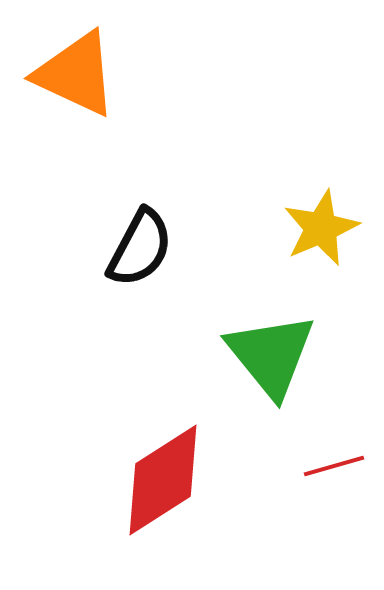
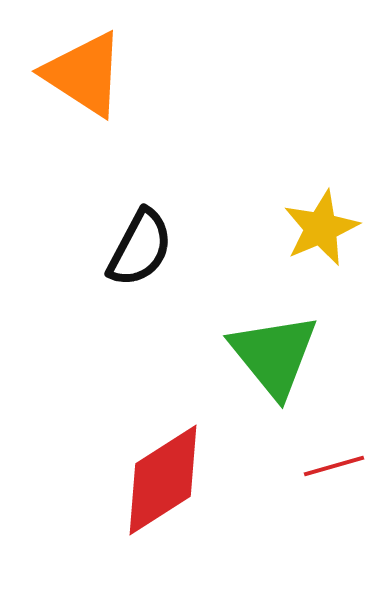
orange triangle: moved 8 px right; rotated 8 degrees clockwise
green triangle: moved 3 px right
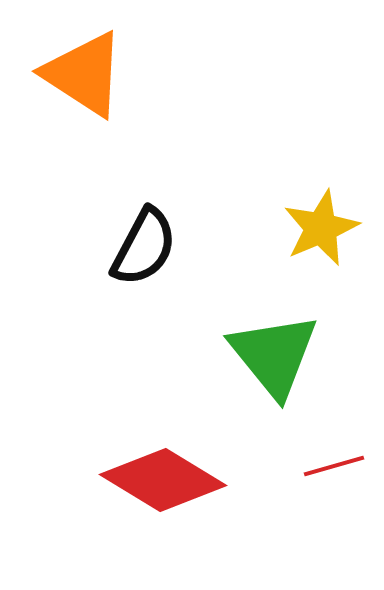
black semicircle: moved 4 px right, 1 px up
red diamond: rotated 64 degrees clockwise
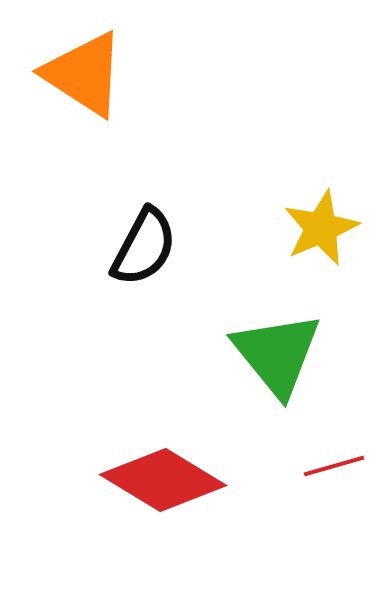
green triangle: moved 3 px right, 1 px up
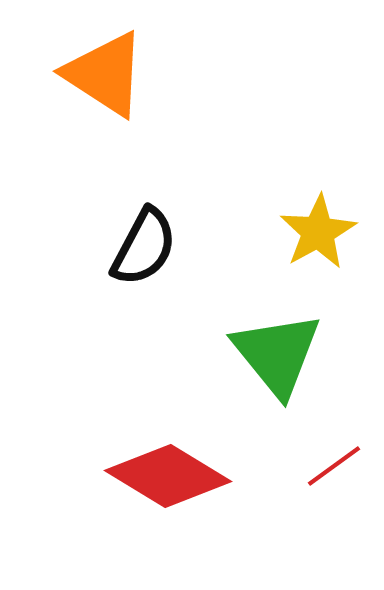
orange triangle: moved 21 px right
yellow star: moved 3 px left, 4 px down; rotated 6 degrees counterclockwise
red line: rotated 20 degrees counterclockwise
red diamond: moved 5 px right, 4 px up
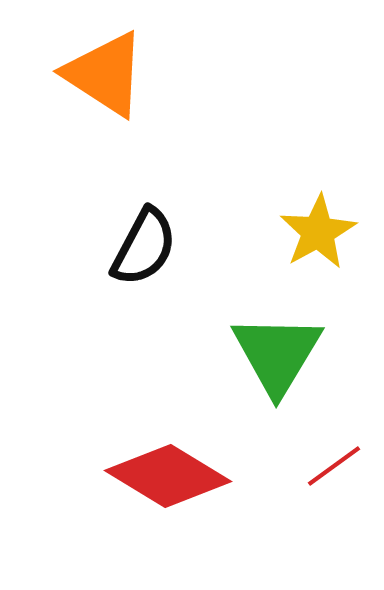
green triangle: rotated 10 degrees clockwise
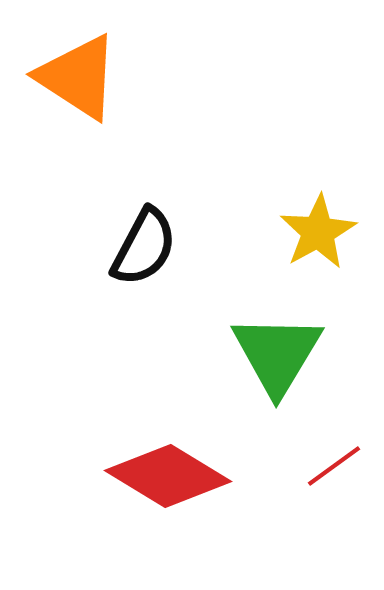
orange triangle: moved 27 px left, 3 px down
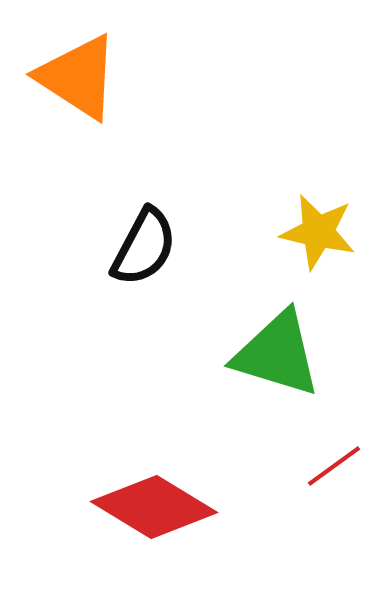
yellow star: rotated 30 degrees counterclockwise
green triangle: rotated 44 degrees counterclockwise
red diamond: moved 14 px left, 31 px down
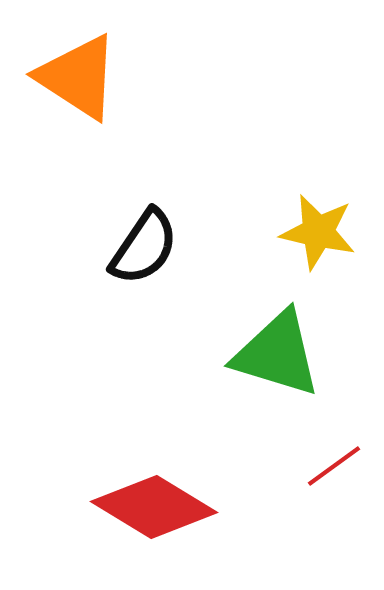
black semicircle: rotated 6 degrees clockwise
